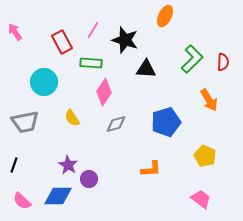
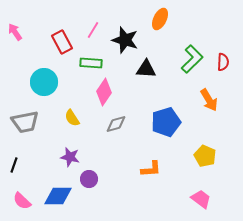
orange ellipse: moved 5 px left, 3 px down
purple star: moved 2 px right, 8 px up; rotated 18 degrees counterclockwise
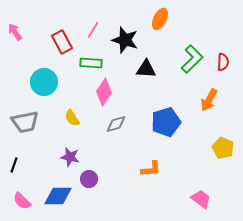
orange arrow: rotated 60 degrees clockwise
yellow pentagon: moved 18 px right, 8 px up
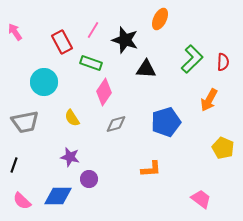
green rectangle: rotated 15 degrees clockwise
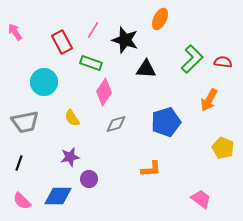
red semicircle: rotated 84 degrees counterclockwise
purple star: rotated 24 degrees counterclockwise
black line: moved 5 px right, 2 px up
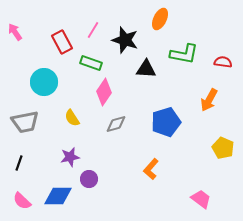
green L-shape: moved 8 px left, 5 px up; rotated 56 degrees clockwise
orange L-shape: rotated 135 degrees clockwise
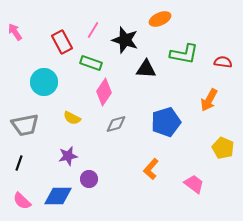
orange ellipse: rotated 40 degrees clockwise
yellow semicircle: rotated 30 degrees counterclockwise
gray trapezoid: moved 3 px down
purple star: moved 2 px left, 1 px up
pink trapezoid: moved 7 px left, 15 px up
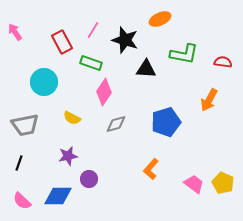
yellow pentagon: moved 35 px down
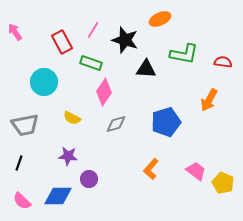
purple star: rotated 18 degrees clockwise
pink trapezoid: moved 2 px right, 13 px up
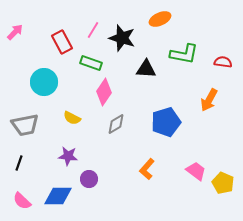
pink arrow: rotated 78 degrees clockwise
black star: moved 3 px left, 2 px up
gray diamond: rotated 15 degrees counterclockwise
orange L-shape: moved 4 px left
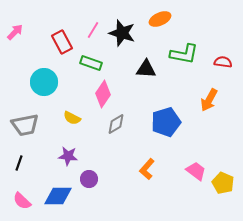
black star: moved 5 px up
pink diamond: moved 1 px left, 2 px down
